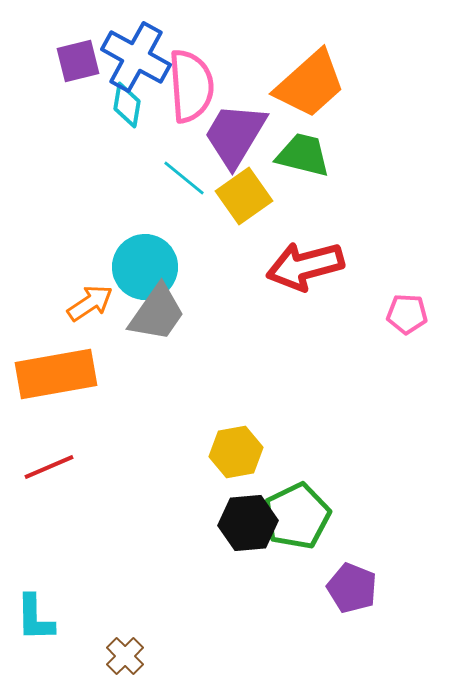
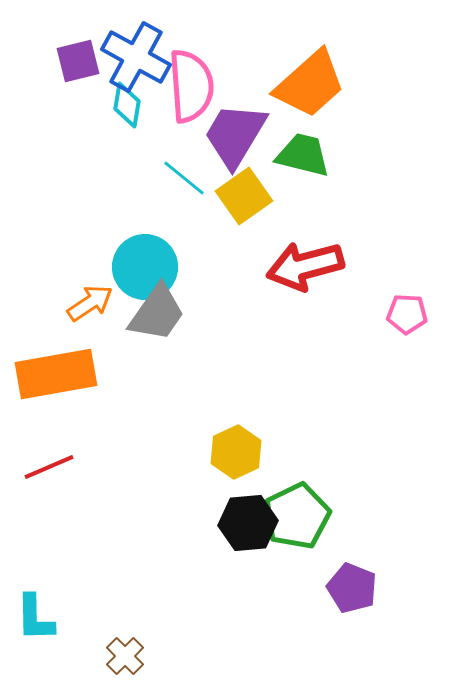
yellow hexagon: rotated 15 degrees counterclockwise
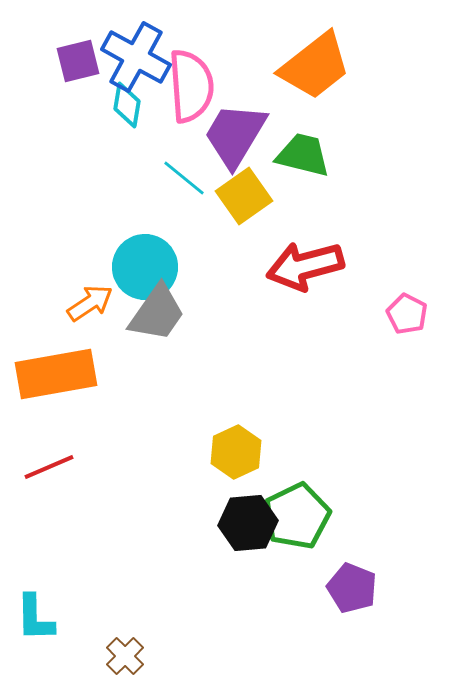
orange trapezoid: moved 5 px right, 18 px up; rotated 4 degrees clockwise
pink pentagon: rotated 24 degrees clockwise
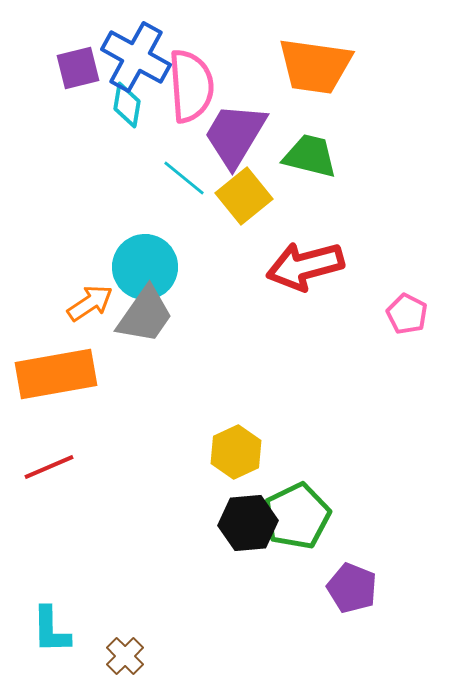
purple square: moved 7 px down
orange trapezoid: rotated 46 degrees clockwise
green trapezoid: moved 7 px right, 1 px down
yellow square: rotated 4 degrees counterclockwise
gray trapezoid: moved 12 px left, 2 px down
cyan L-shape: moved 16 px right, 12 px down
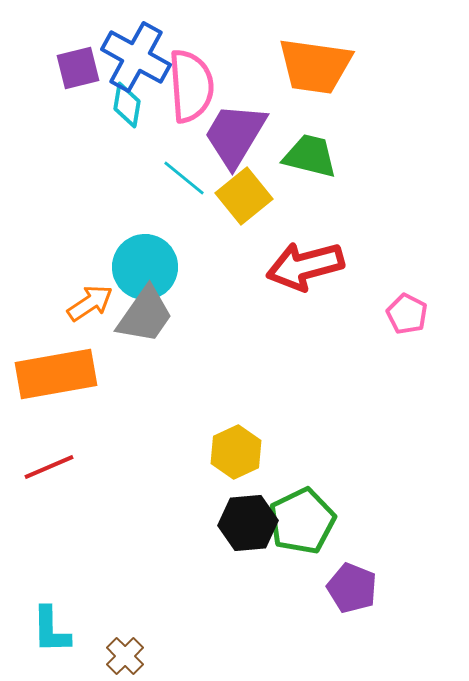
green pentagon: moved 5 px right, 5 px down
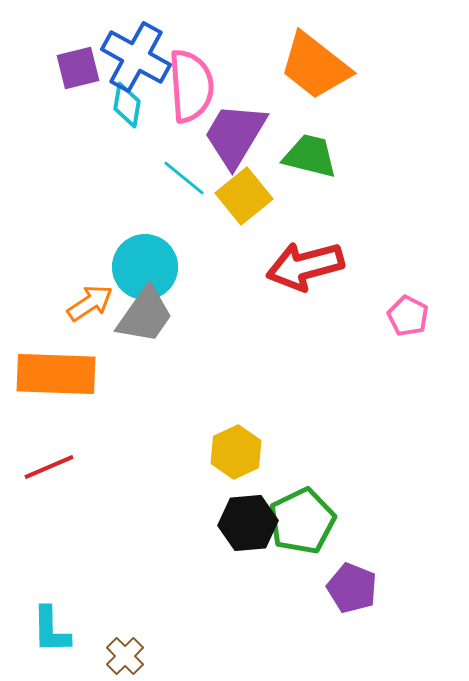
orange trapezoid: rotated 30 degrees clockwise
pink pentagon: moved 1 px right, 2 px down
orange rectangle: rotated 12 degrees clockwise
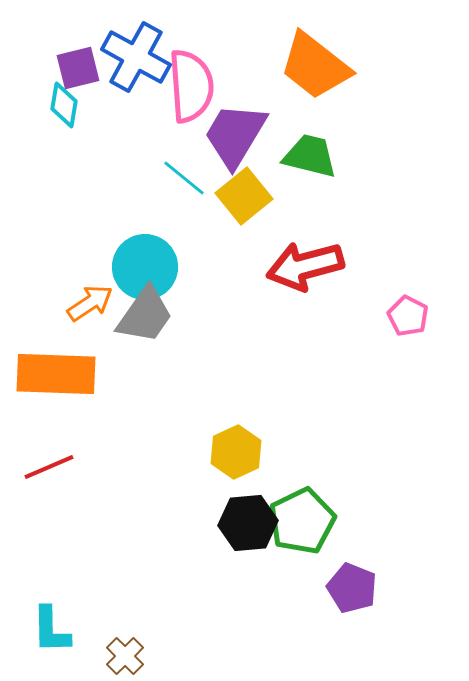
cyan diamond: moved 63 px left
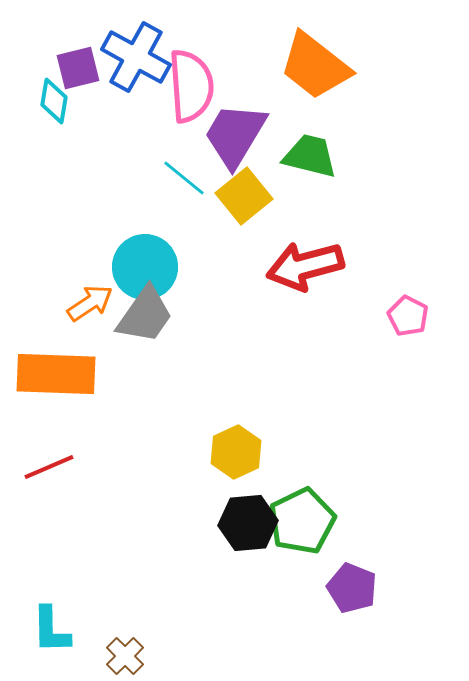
cyan diamond: moved 10 px left, 4 px up
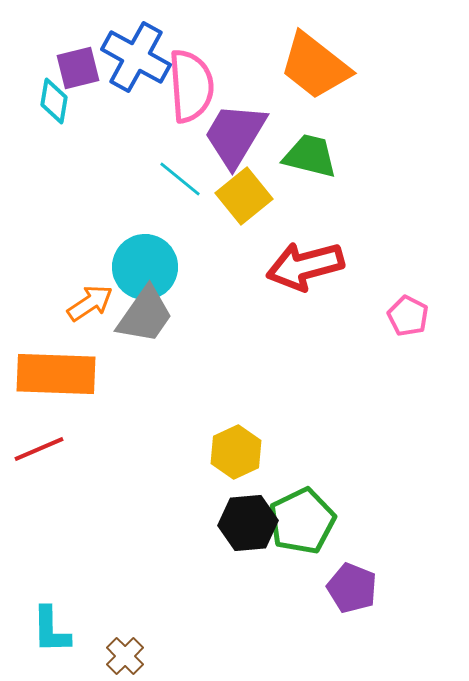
cyan line: moved 4 px left, 1 px down
red line: moved 10 px left, 18 px up
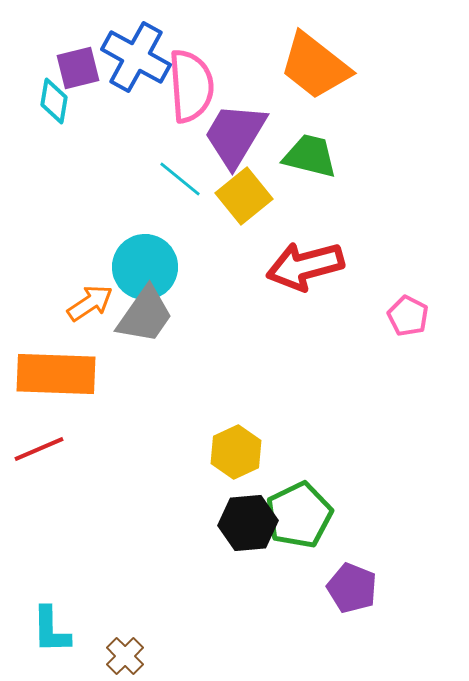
green pentagon: moved 3 px left, 6 px up
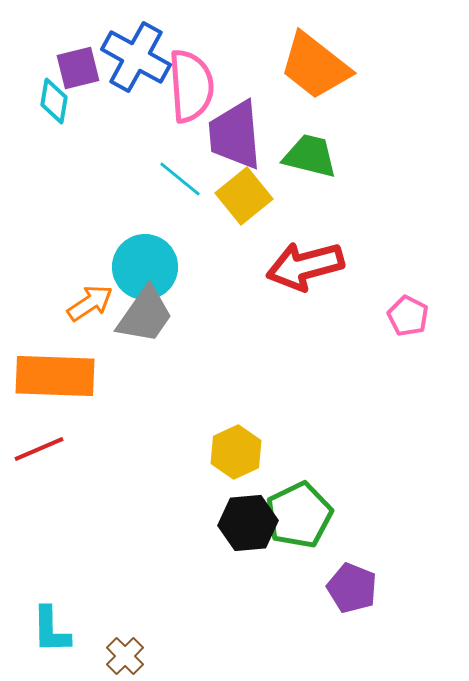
purple trapezoid: rotated 36 degrees counterclockwise
orange rectangle: moved 1 px left, 2 px down
